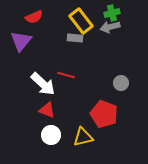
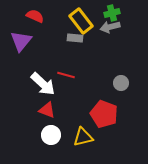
red semicircle: moved 1 px right, 1 px up; rotated 132 degrees counterclockwise
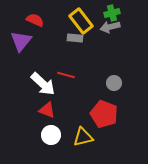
red semicircle: moved 4 px down
gray circle: moved 7 px left
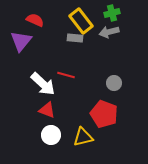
gray arrow: moved 1 px left, 5 px down
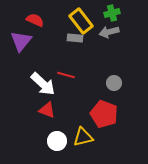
white circle: moved 6 px right, 6 px down
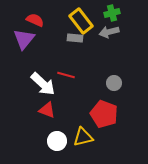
purple triangle: moved 3 px right, 2 px up
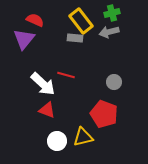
gray circle: moved 1 px up
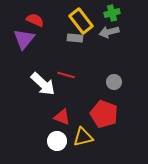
red triangle: moved 15 px right, 7 px down
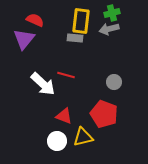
yellow rectangle: rotated 45 degrees clockwise
gray arrow: moved 3 px up
red triangle: moved 2 px right, 1 px up
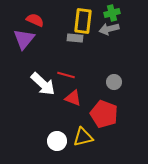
yellow rectangle: moved 2 px right
red triangle: moved 9 px right, 18 px up
